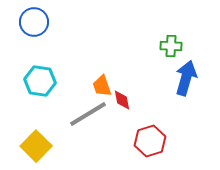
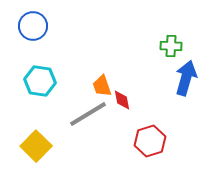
blue circle: moved 1 px left, 4 px down
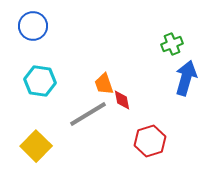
green cross: moved 1 px right, 2 px up; rotated 25 degrees counterclockwise
orange trapezoid: moved 2 px right, 2 px up
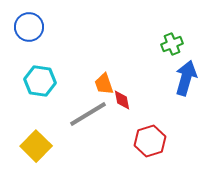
blue circle: moved 4 px left, 1 px down
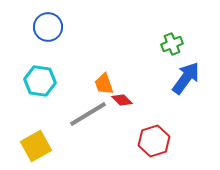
blue circle: moved 19 px right
blue arrow: rotated 20 degrees clockwise
red diamond: rotated 35 degrees counterclockwise
red hexagon: moved 4 px right
yellow square: rotated 16 degrees clockwise
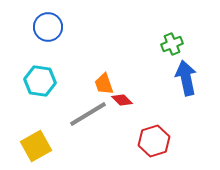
blue arrow: rotated 48 degrees counterclockwise
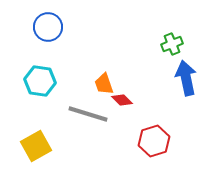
gray line: rotated 48 degrees clockwise
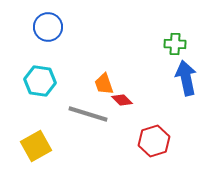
green cross: moved 3 px right; rotated 25 degrees clockwise
